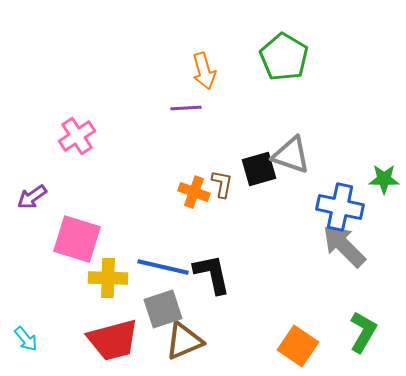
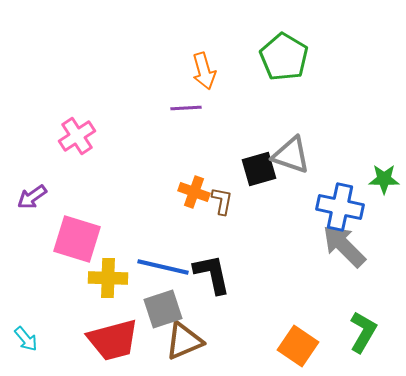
brown L-shape: moved 17 px down
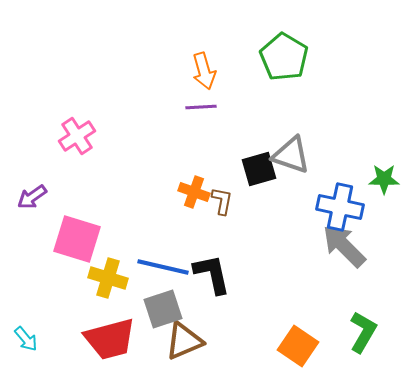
purple line: moved 15 px right, 1 px up
yellow cross: rotated 15 degrees clockwise
red trapezoid: moved 3 px left, 1 px up
